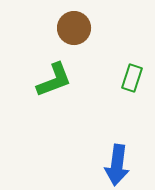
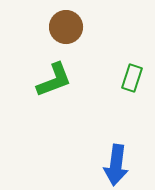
brown circle: moved 8 px left, 1 px up
blue arrow: moved 1 px left
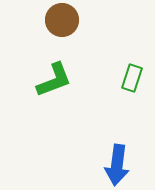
brown circle: moved 4 px left, 7 px up
blue arrow: moved 1 px right
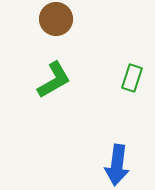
brown circle: moved 6 px left, 1 px up
green L-shape: rotated 9 degrees counterclockwise
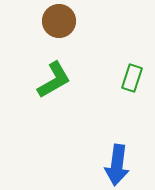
brown circle: moved 3 px right, 2 px down
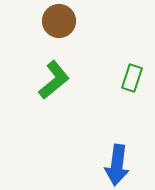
green L-shape: rotated 9 degrees counterclockwise
